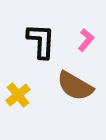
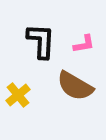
pink L-shape: moved 2 px left, 4 px down; rotated 40 degrees clockwise
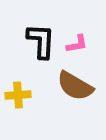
pink L-shape: moved 7 px left
yellow cross: rotated 35 degrees clockwise
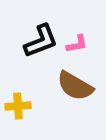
black L-shape: rotated 66 degrees clockwise
yellow cross: moved 11 px down
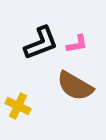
black L-shape: moved 2 px down
yellow cross: rotated 30 degrees clockwise
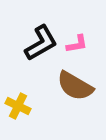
black L-shape: rotated 9 degrees counterclockwise
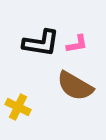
black L-shape: rotated 39 degrees clockwise
yellow cross: moved 1 px down
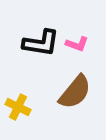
pink L-shape: rotated 30 degrees clockwise
brown semicircle: moved 6 px down; rotated 81 degrees counterclockwise
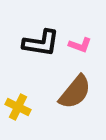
pink L-shape: moved 3 px right, 1 px down
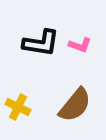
brown semicircle: moved 13 px down
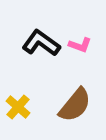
black L-shape: rotated 153 degrees counterclockwise
yellow cross: rotated 15 degrees clockwise
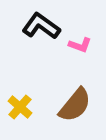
black L-shape: moved 17 px up
yellow cross: moved 2 px right
